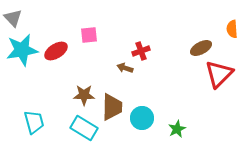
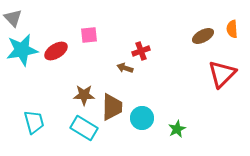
brown ellipse: moved 2 px right, 12 px up
red triangle: moved 3 px right
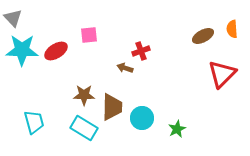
cyan star: rotated 12 degrees clockwise
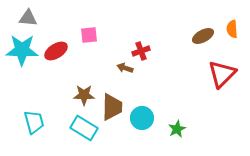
gray triangle: moved 15 px right; rotated 42 degrees counterclockwise
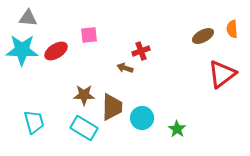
red triangle: rotated 8 degrees clockwise
green star: rotated 12 degrees counterclockwise
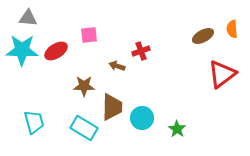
brown arrow: moved 8 px left, 2 px up
brown star: moved 9 px up
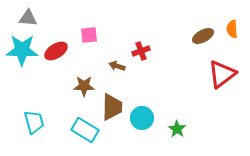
cyan rectangle: moved 1 px right, 2 px down
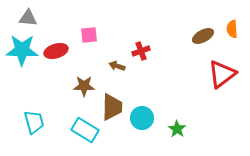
red ellipse: rotated 15 degrees clockwise
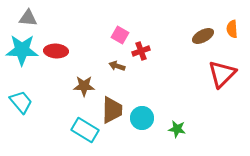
pink square: moved 31 px right; rotated 36 degrees clockwise
red ellipse: rotated 20 degrees clockwise
red triangle: rotated 8 degrees counterclockwise
brown trapezoid: moved 3 px down
cyan trapezoid: moved 13 px left, 20 px up; rotated 25 degrees counterclockwise
green star: rotated 24 degrees counterclockwise
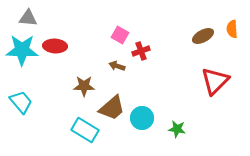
red ellipse: moved 1 px left, 5 px up
red triangle: moved 7 px left, 7 px down
brown trapezoid: moved 2 px up; rotated 48 degrees clockwise
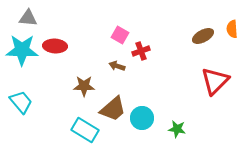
brown trapezoid: moved 1 px right, 1 px down
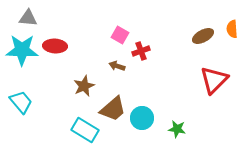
red triangle: moved 1 px left, 1 px up
brown star: rotated 25 degrees counterclockwise
